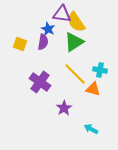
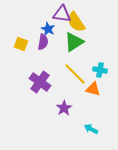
yellow square: moved 1 px right
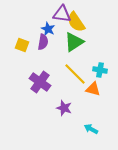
yellow square: moved 1 px right, 1 px down
purple star: rotated 21 degrees counterclockwise
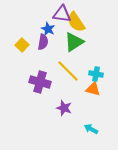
yellow square: rotated 24 degrees clockwise
cyan cross: moved 4 px left, 4 px down
yellow line: moved 7 px left, 3 px up
purple cross: rotated 20 degrees counterclockwise
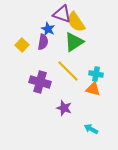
purple triangle: rotated 12 degrees clockwise
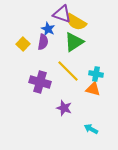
yellow semicircle: rotated 25 degrees counterclockwise
yellow square: moved 1 px right, 1 px up
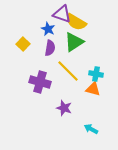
purple semicircle: moved 7 px right, 6 px down
